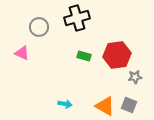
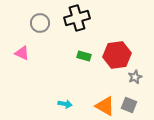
gray circle: moved 1 px right, 4 px up
gray star: rotated 16 degrees counterclockwise
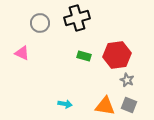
gray star: moved 8 px left, 3 px down; rotated 24 degrees counterclockwise
orange triangle: rotated 20 degrees counterclockwise
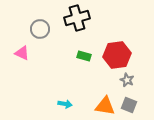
gray circle: moved 6 px down
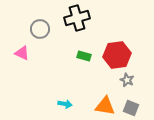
gray square: moved 2 px right, 3 px down
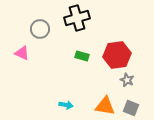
green rectangle: moved 2 px left
cyan arrow: moved 1 px right, 1 px down
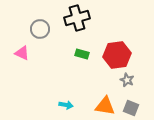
green rectangle: moved 2 px up
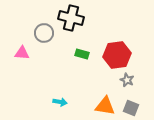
black cross: moved 6 px left; rotated 30 degrees clockwise
gray circle: moved 4 px right, 4 px down
pink triangle: rotated 21 degrees counterclockwise
cyan arrow: moved 6 px left, 3 px up
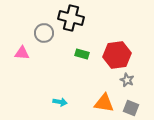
orange triangle: moved 1 px left, 3 px up
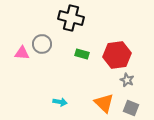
gray circle: moved 2 px left, 11 px down
orange triangle: rotated 35 degrees clockwise
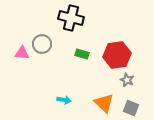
cyan arrow: moved 4 px right, 2 px up
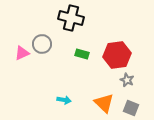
pink triangle: rotated 28 degrees counterclockwise
